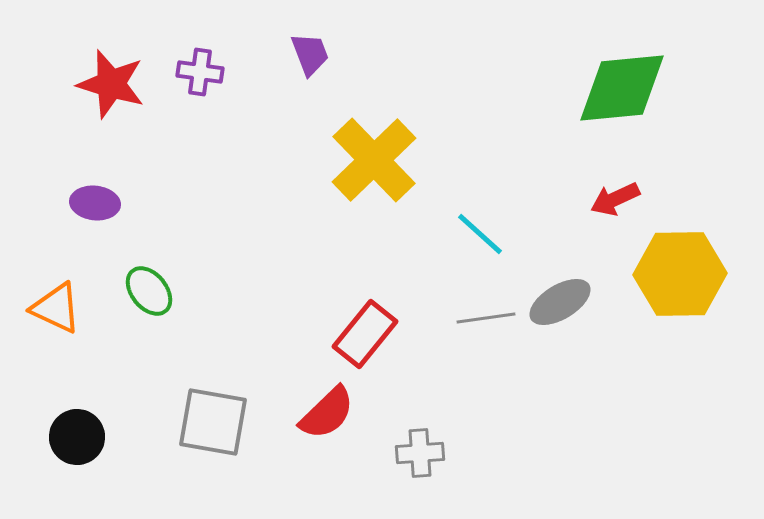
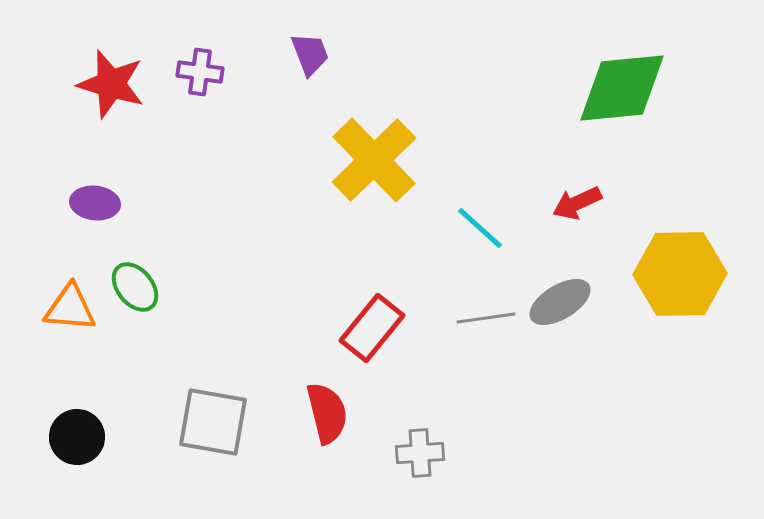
red arrow: moved 38 px left, 4 px down
cyan line: moved 6 px up
green ellipse: moved 14 px left, 4 px up
orange triangle: moved 14 px right; rotated 20 degrees counterclockwise
red rectangle: moved 7 px right, 6 px up
red semicircle: rotated 60 degrees counterclockwise
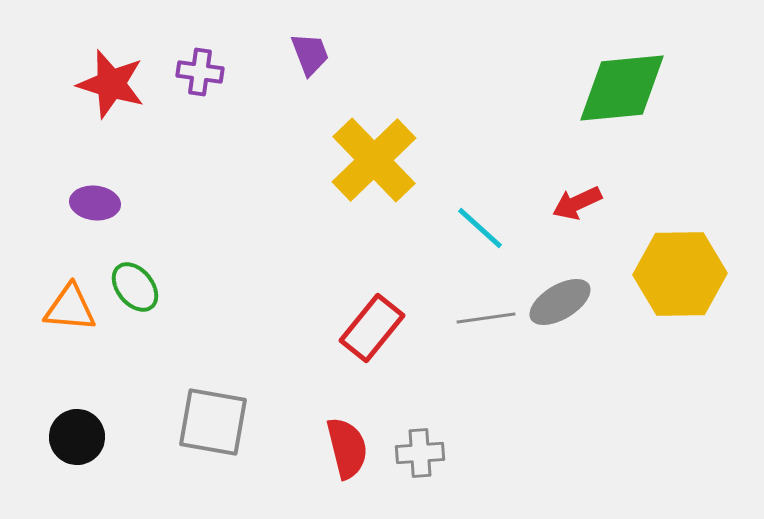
red semicircle: moved 20 px right, 35 px down
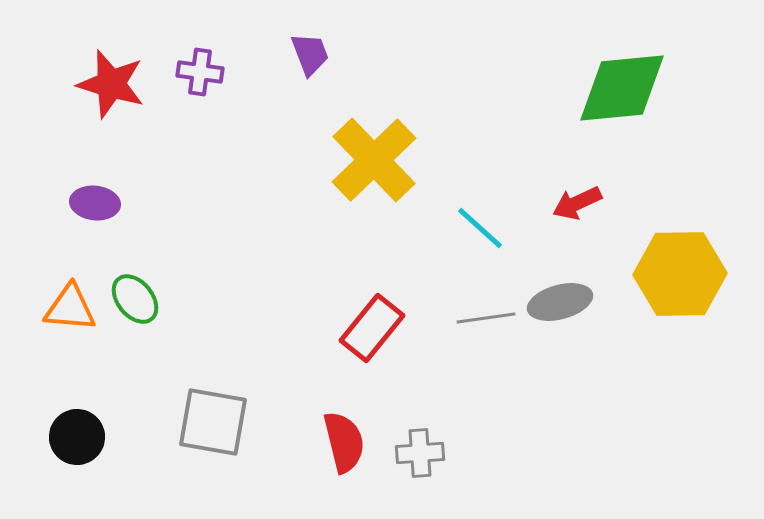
green ellipse: moved 12 px down
gray ellipse: rotated 16 degrees clockwise
red semicircle: moved 3 px left, 6 px up
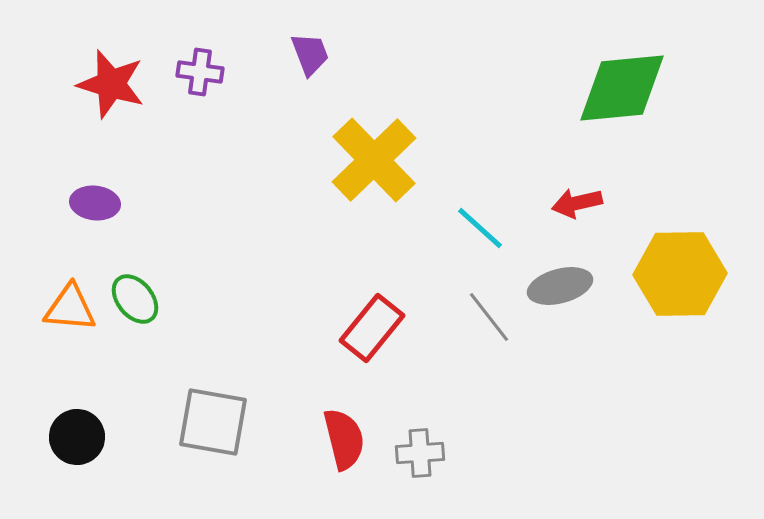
red arrow: rotated 12 degrees clockwise
gray ellipse: moved 16 px up
gray line: moved 3 px right, 1 px up; rotated 60 degrees clockwise
red semicircle: moved 3 px up
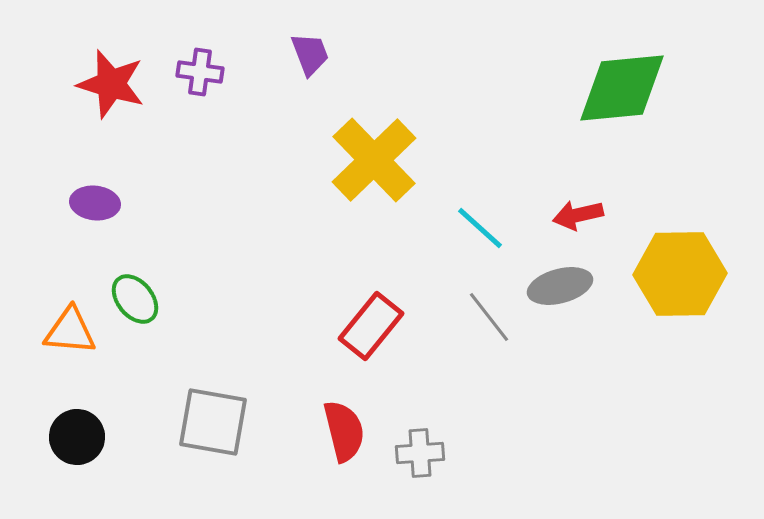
red arrow: moved 1 px right, 12 px down
orange triangle: moved 23 px down
red rectangle: moved 1 px left, 2 px up
red semicircle: moved 8 px up
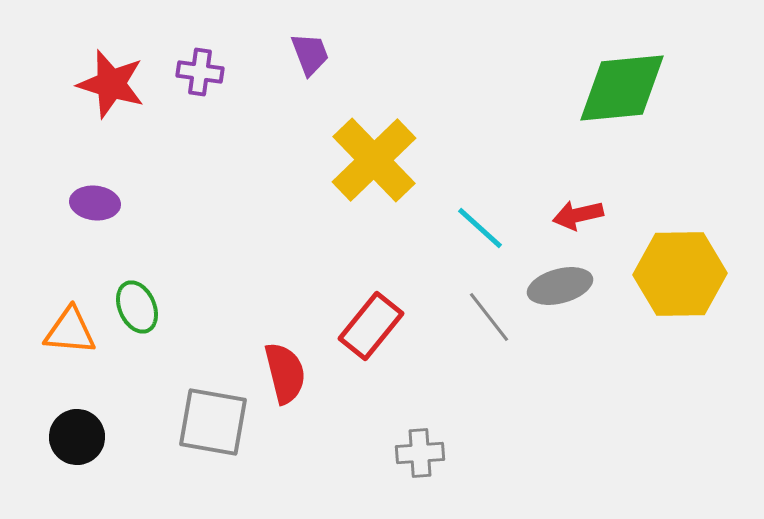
green ellipse: moved 2 px right, 8 px down; rotated 15 degrees clockwise
red semicircle: moved 59 px left, 58 px up
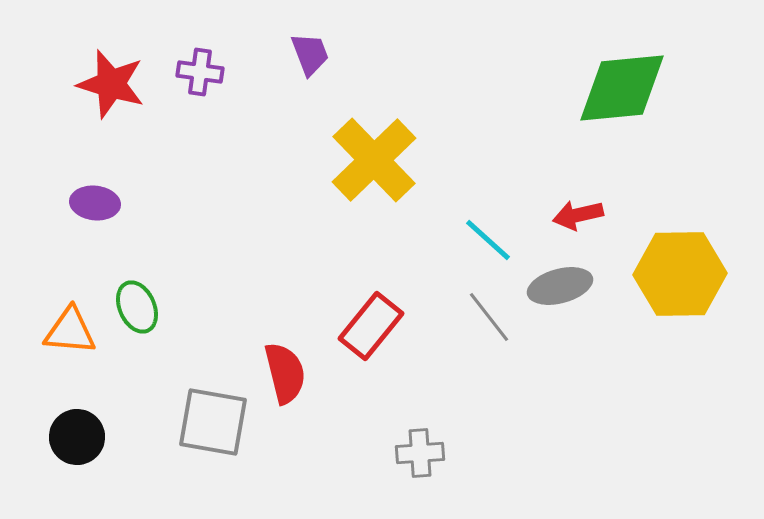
cyan line: moved 8 px right, 12 px down
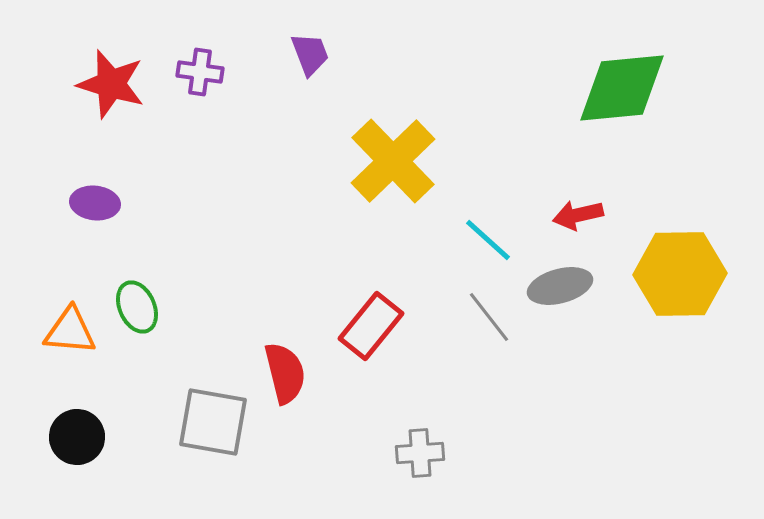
yellow cross: moved 19 px right, 1 px down
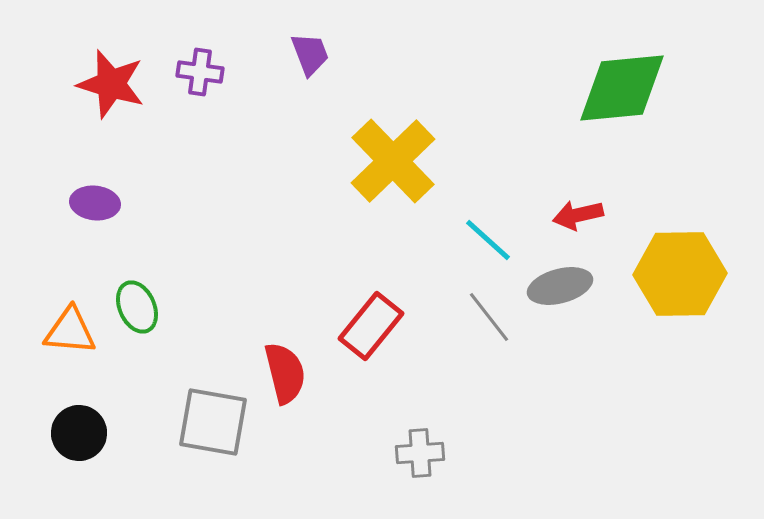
black circle: moved 2 px right, 4 px up
